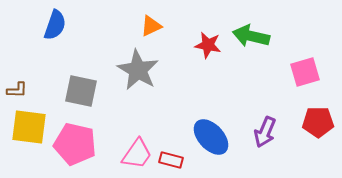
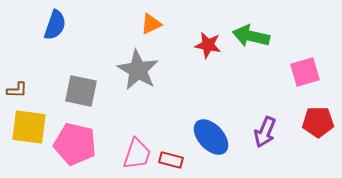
orange triangle: moved 2 px up
pink trapezoid: rotated 16 degrees counterclockwise
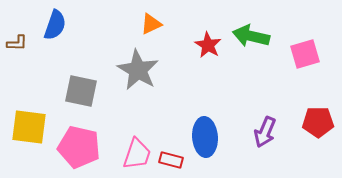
red star: rotated 20 degrees clockwise
pink square: moved 18 px up
brown L-shape: moved 47 px up
blue ellipse: moved 6 px left; rotated 39 degrees clockwise
pink pentagon: moved 4 px right, 3 px down
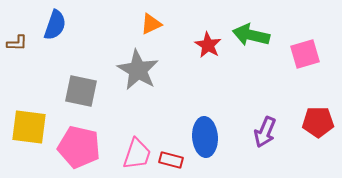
green arrow: moved 1 px up
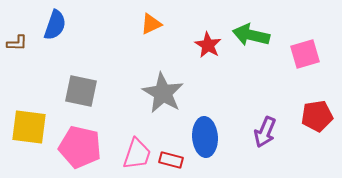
gray star: moved 25 px right, 23 px down
red pentagon: moved 1 px left, 6 px up; rotated 8 degrees counterclockwise
pink pentagon: moved 1 px right
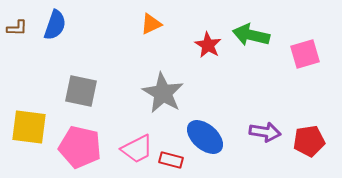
brown L-shape: moved 15 px up
red pentagon: moved 8 px left, 25 px down
purple arrow: rotated 104 degrees counterclockwise
blue ellipse: rotated 45 degrees counterclockwise
pink trapezoid: moved 5 px up; rotated 44 degrees clockwise
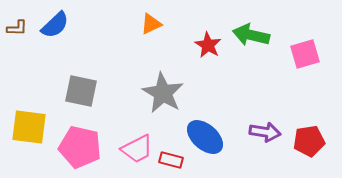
blue semicircle: rotated 28 degrees clockwise
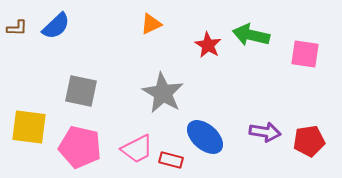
blue semicircle: moved 1 px right, 1 px down
pink square: rotated 24 degrees clockwise
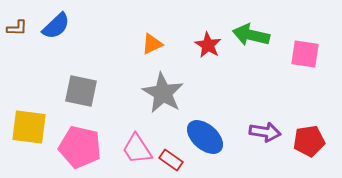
orange triangle: moved 1 px right, 20 px down
pink trapezoid: rotated 84 degrees clockwise
red rectangle: rotated 20 degrees clockwise
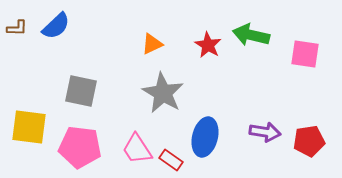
blue ellipse: rotated 63 degrees clockwise
pink pentagon: rotated 6 degrees counterclockwise
